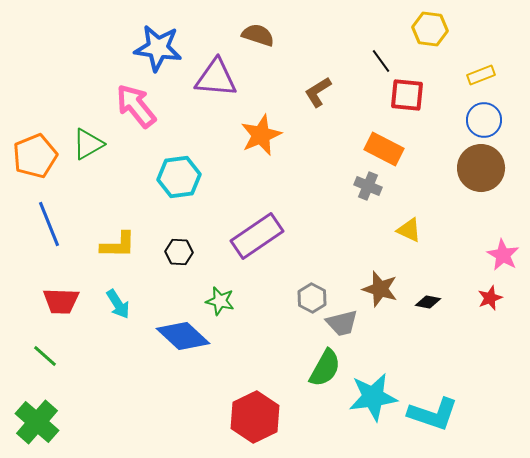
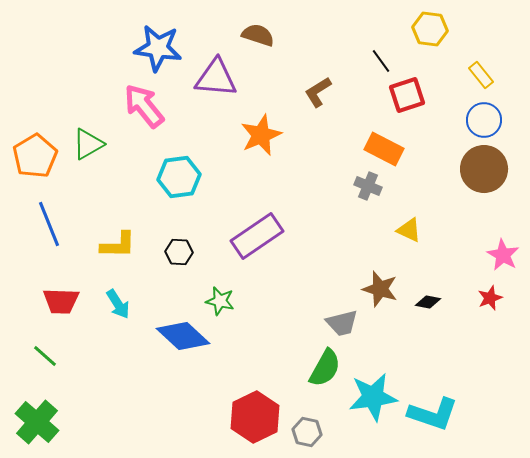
yellow rectangle: rotated 72 degrees clockwise
red square: rotated 24 degrees counterclockwise
pink arrow: moved 8 px right
orange pentagon: rotated 9 degrees counterclockwise
brown circle: moved 3 px right, 1 px down
gray hexagon: moved 5 px left, 134 px down; rotated 16 degrees counterclockwise
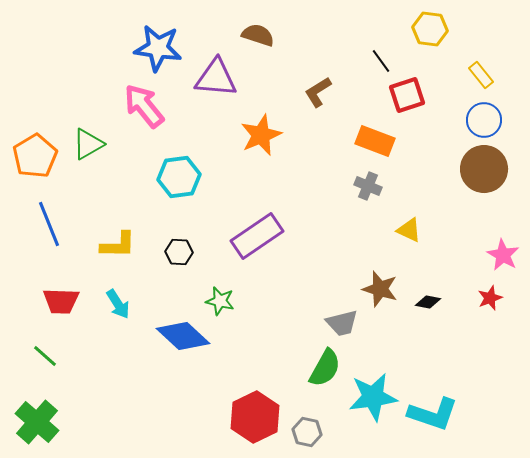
orange rectangle: moved 9 px left, 8 px up; rotated 6 degrees counterclockwise
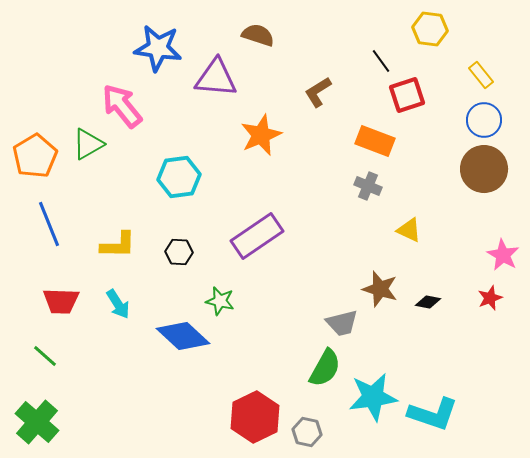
pink arrow: moved 22 px left
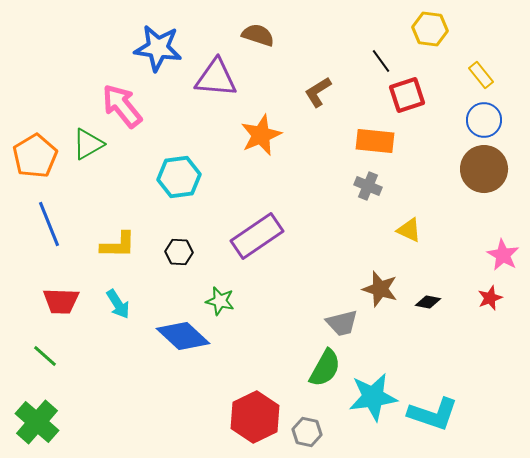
orange rectangle: rotated 15 degrees counterclockwise
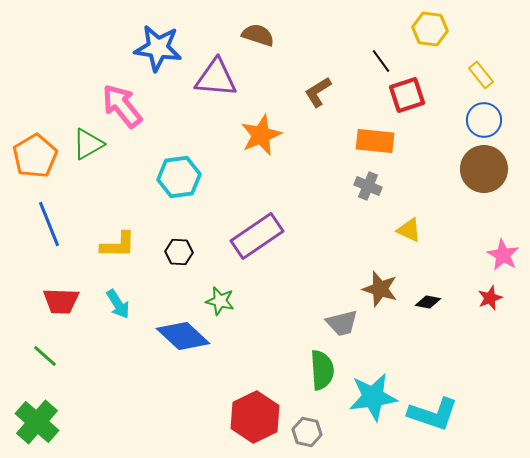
green semicircle: moved 3 px left, 2 px down; rotated 33 degrees counterclockwise
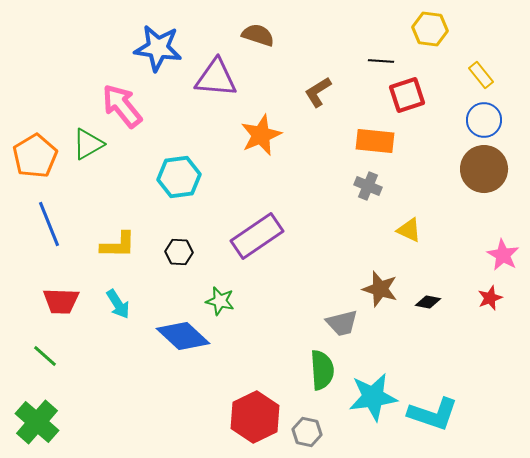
black line: rotated 50 degrees counterclockwise
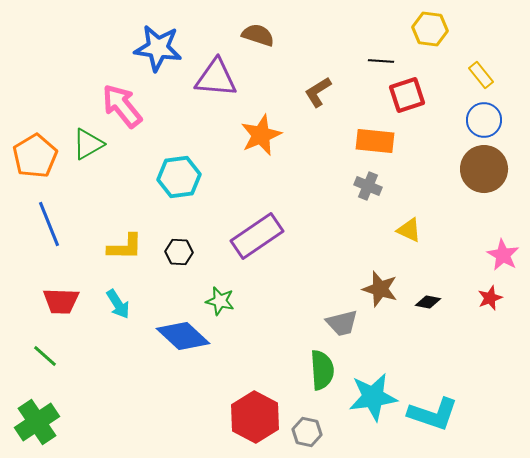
yellow L-shape: moved 7 px right, 2 px down
red hexagon: rotated 6 degrees counterclockwise
green cross: rotated 15 degrees clockwise
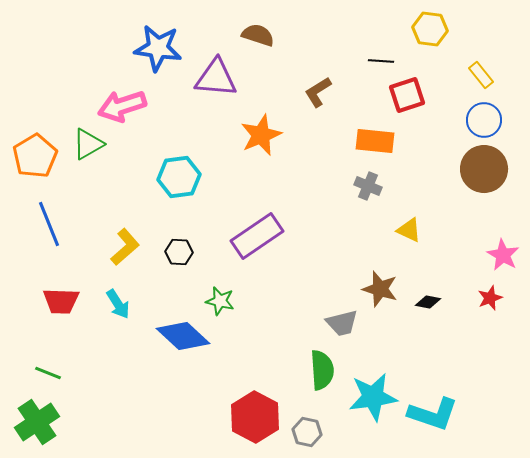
pink arrow: rotated 69 degrees counterclockwise
yellow L-shape: rotated 42 degrees counterclockwise
green line: moved 3 px right, 17 px down; rotated 20 degrees counterclockwise
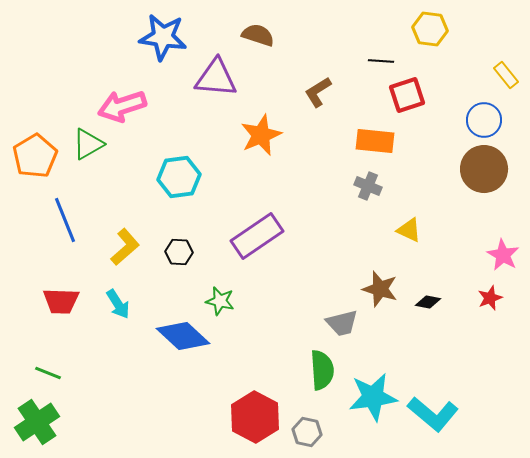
blue star: moved 5 px right, 11 px up
yellow rectangle: moved 25 px right
blue line: moved 16 px right, 4 px up
cyan L-shape: rotated 21 degrees clockwise
